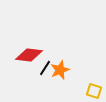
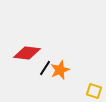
red diamond: moved 2 px left, 2 px up
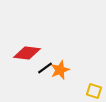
black line: rotated 21 degrees clockwise
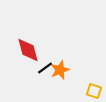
red diamond: moved 1 px right, 3 px up; rotated 68 degrees clockwise
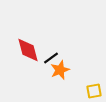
black line: moved 6 px right, 10 px up
yellow square: rotated 28 degrees counterclockwise
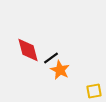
orange star: rotated 24 degrees counterclockwise
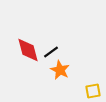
black line: moved 6 px up
yellow square: moved 1 px left
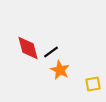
red diamond: moved 2 px up
yellow square: moved 7 px up
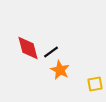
yellow square: moved 2 px right
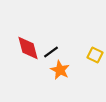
yellow square: moved 29 px up; rotated 35 degrees clockwise
